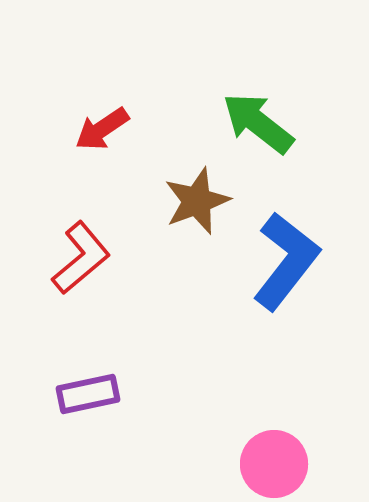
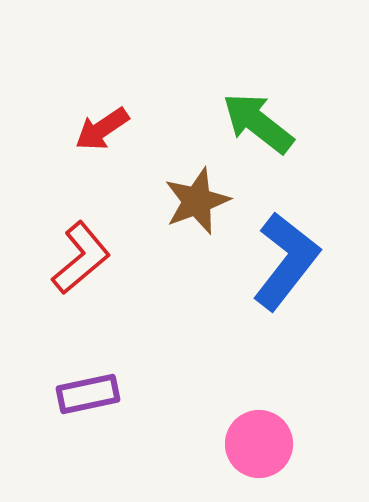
pink circle: moved 15 px left, 20 px up
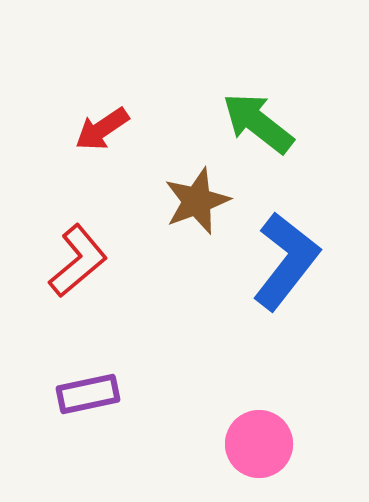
red L-shape: moved 3 px left, 3 px down
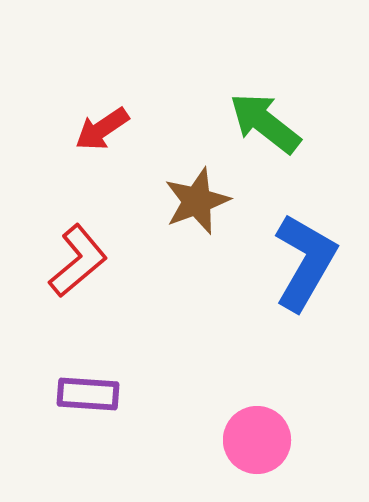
green arrow: moved 7 px right
blue L-shape: moved 19 px right, 1 px down; rotated 8 degrees counterclockwise
purple rectangle: rotated 16 degrees clockwise
pink circle: moved 2 px left, 4 px up
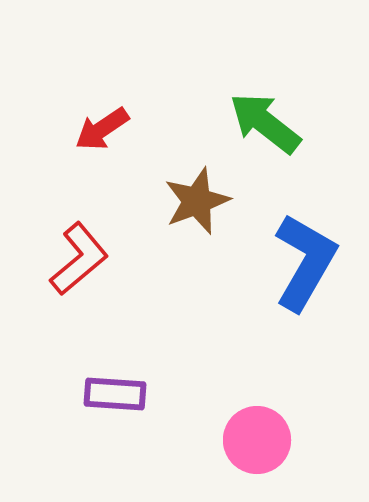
red L-shape: moved 1 px right, 2 px up
purple rectangle: moved 27 px right
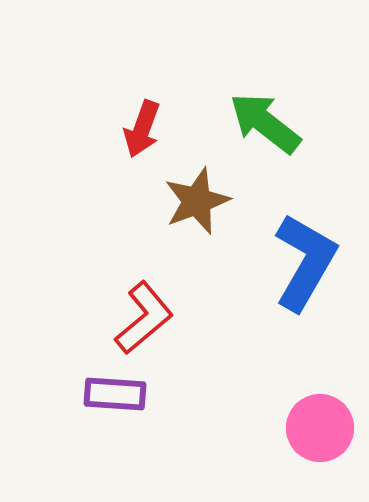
red arrow: moved 40 px right; rotated 36 degrees counterclockwise
red L-shape: moved 65 px right, 59 px down
pink circle: moved 63 px right, 12 px up
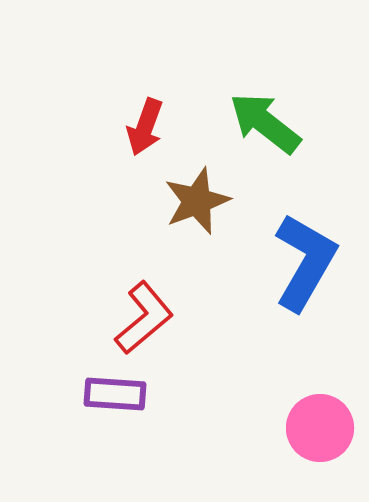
red arrow: moved 3 px right, 2 px up
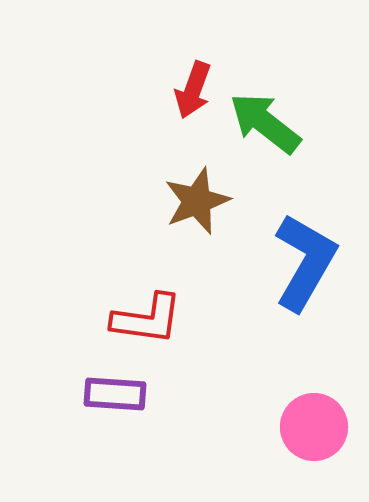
red arrow: moved 48 px right, 37 px up
red L-shape: moved 3 px right, 1 px down; rotated 48 degrees clockwise
pink circle: moved 6 px left, 1 px up
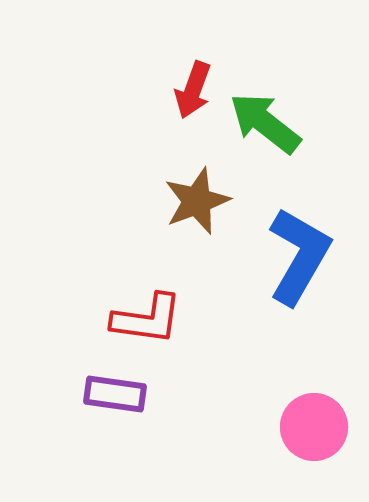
blue L-shape: moved 6 px left, 6 px up
purple rectangle: rotated 4 degrees clockwise
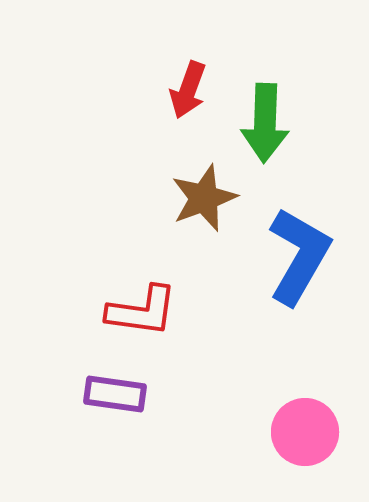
red arrow: moved 5 px left
green arrow: rotated 126 degrees counterclockwise
brown star: moved 7 px right, 3 px up
red L-shape: moved 5 px left, 8 px up
pink circle: moved 9 px left, 5 px down
